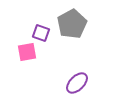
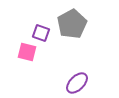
pink square: rotated 24 degrees clockwise
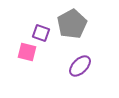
purple ellipse: moved 3 px right, 17 px up
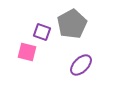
purple square: moved 1 px right, 1 px up
purple ellipse: moved 1 px right, 1 px up
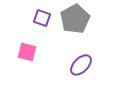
gray pentagon: moved 3 px right, 5 px up
purple square: moved 14 px up
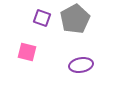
purple ellipse: rotated 35 degrees clockwise
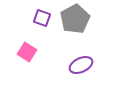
pink square: rotated 18 degrees clockwise
purple ellipse: rotated 15 degrees counterclockwise
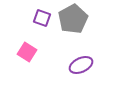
gray pentagon: moved 2 px left
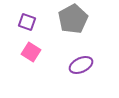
purple square: moved 15 px left, 4 px down
pink square: moved 4 px right
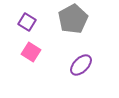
purple square: rotated 12 degrees clockwise
purple ellipse: rotated 20 degrees counterclockwise
